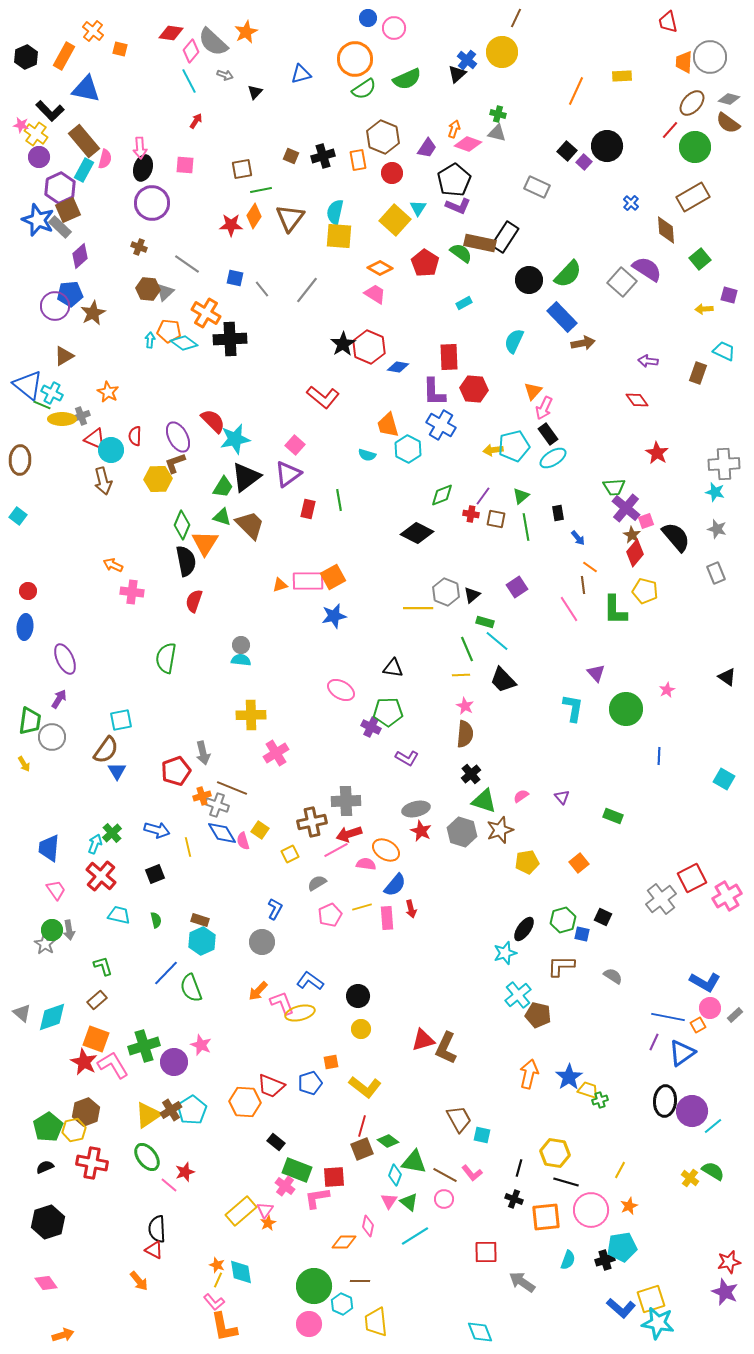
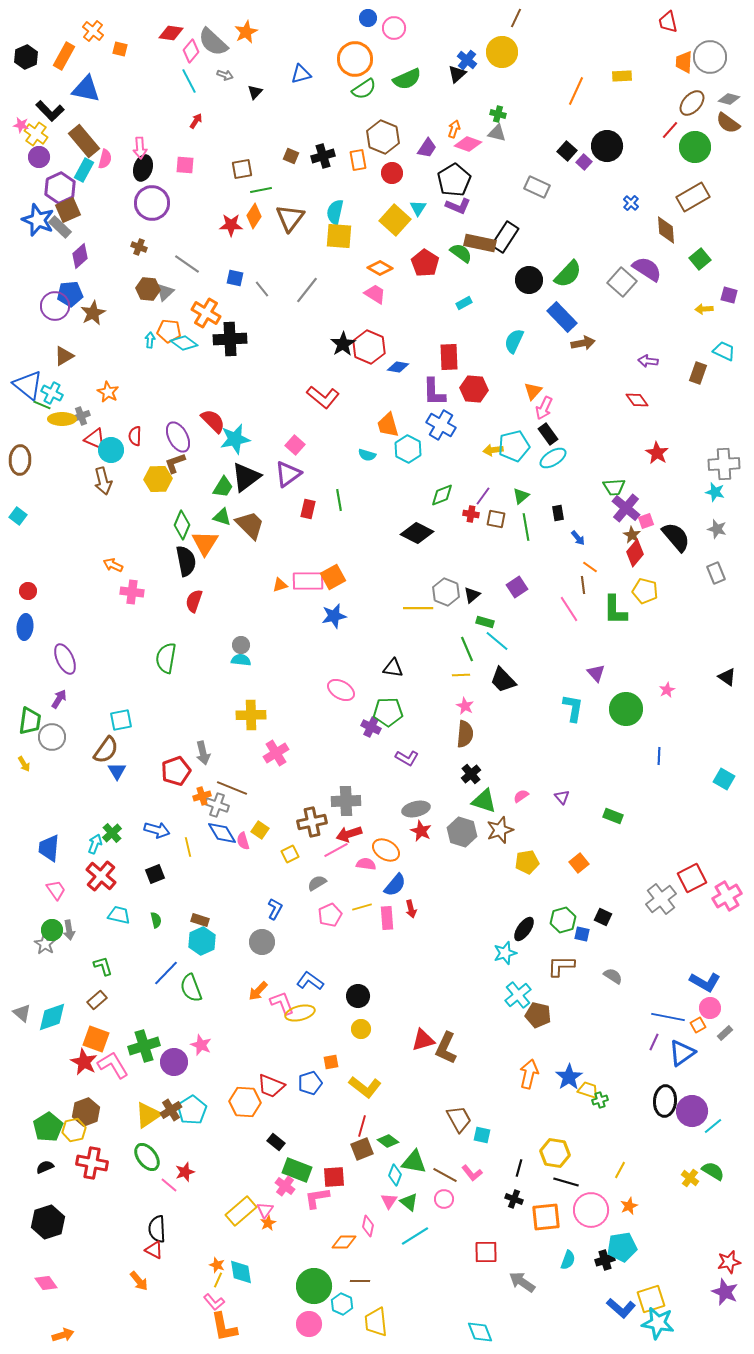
gray rectangle at (735, 1015): moved 10 px left, 18 px down
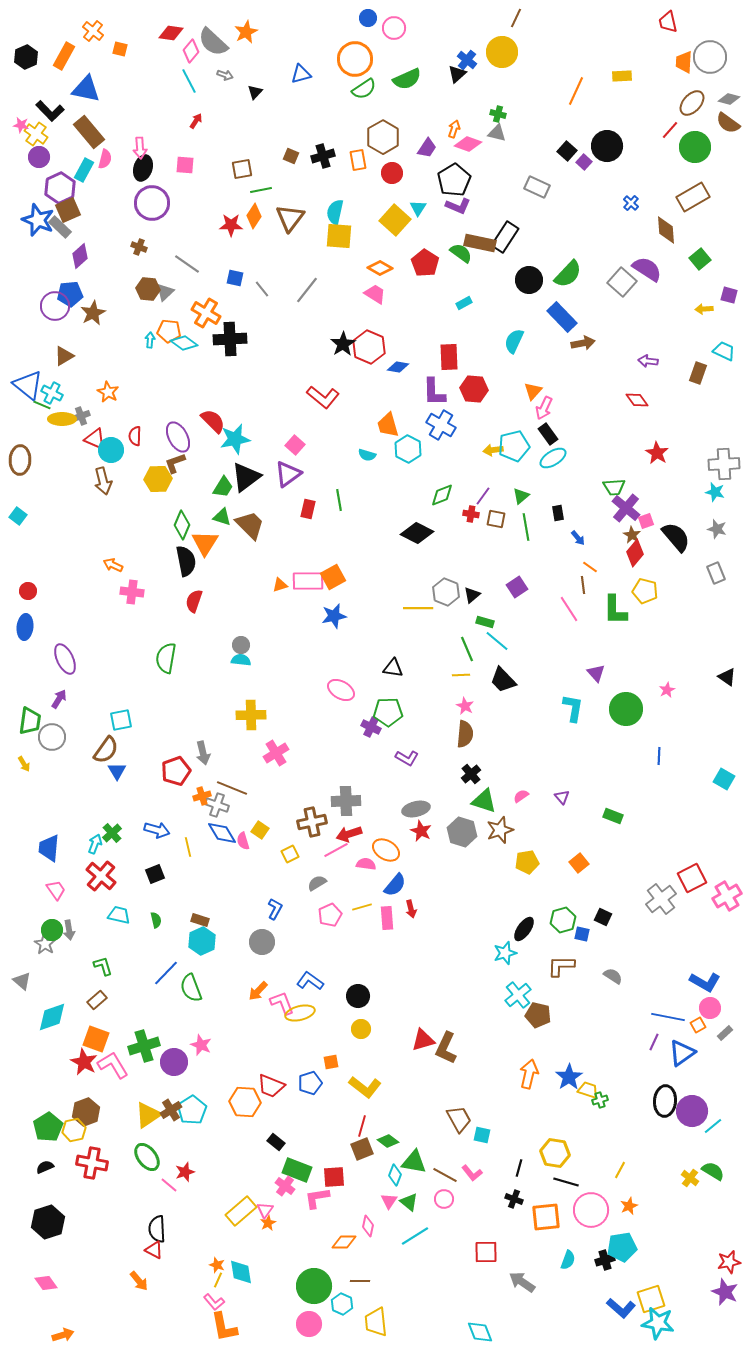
brown hexagon at (383, 137): rotated 8 degrees clockwise
brown rectangle at (84, 141): moved 5 px right, 9 px up
gray triangle at (22, 1013): moved 32 px up
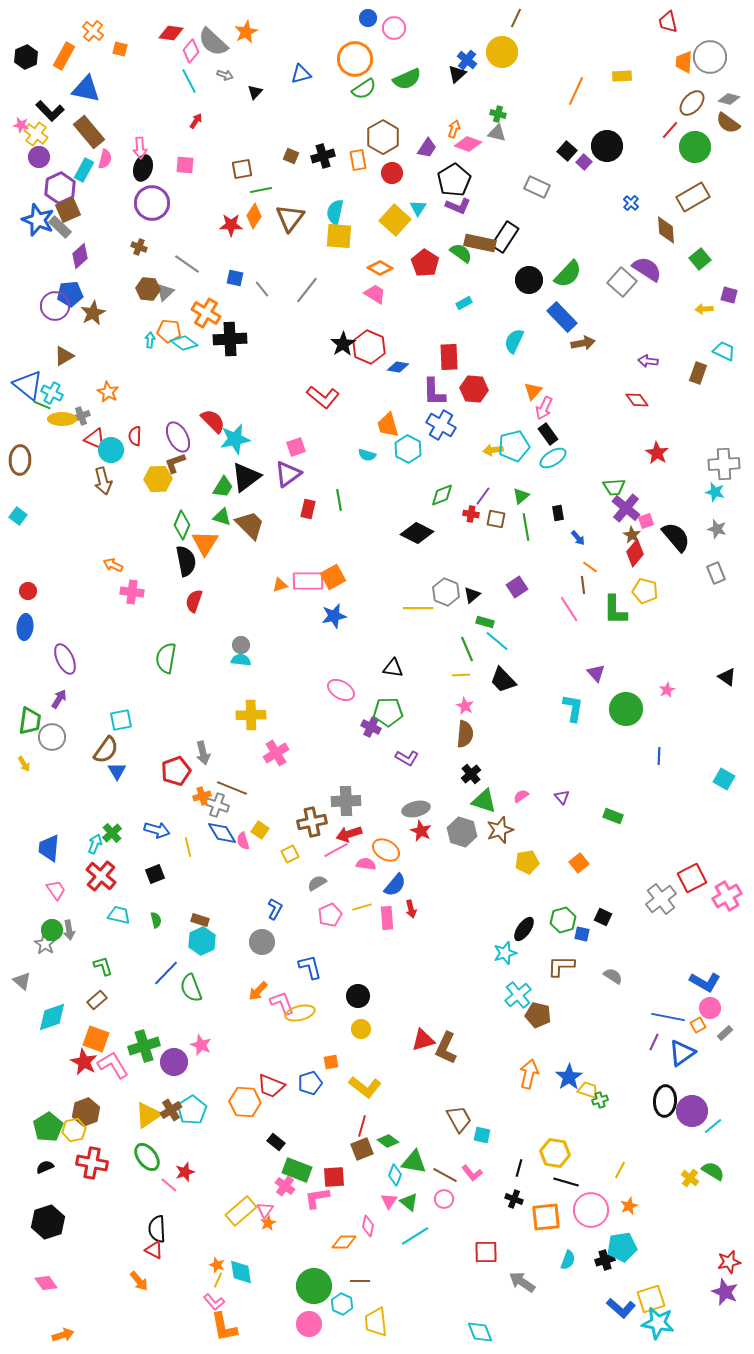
pink square at (295, 445): moved 1 px right, 2 px down; rotated 30 degrees clockwise
blue L-shape at (310, 981): moved 14 px up; rotated 40 degrees clockwise
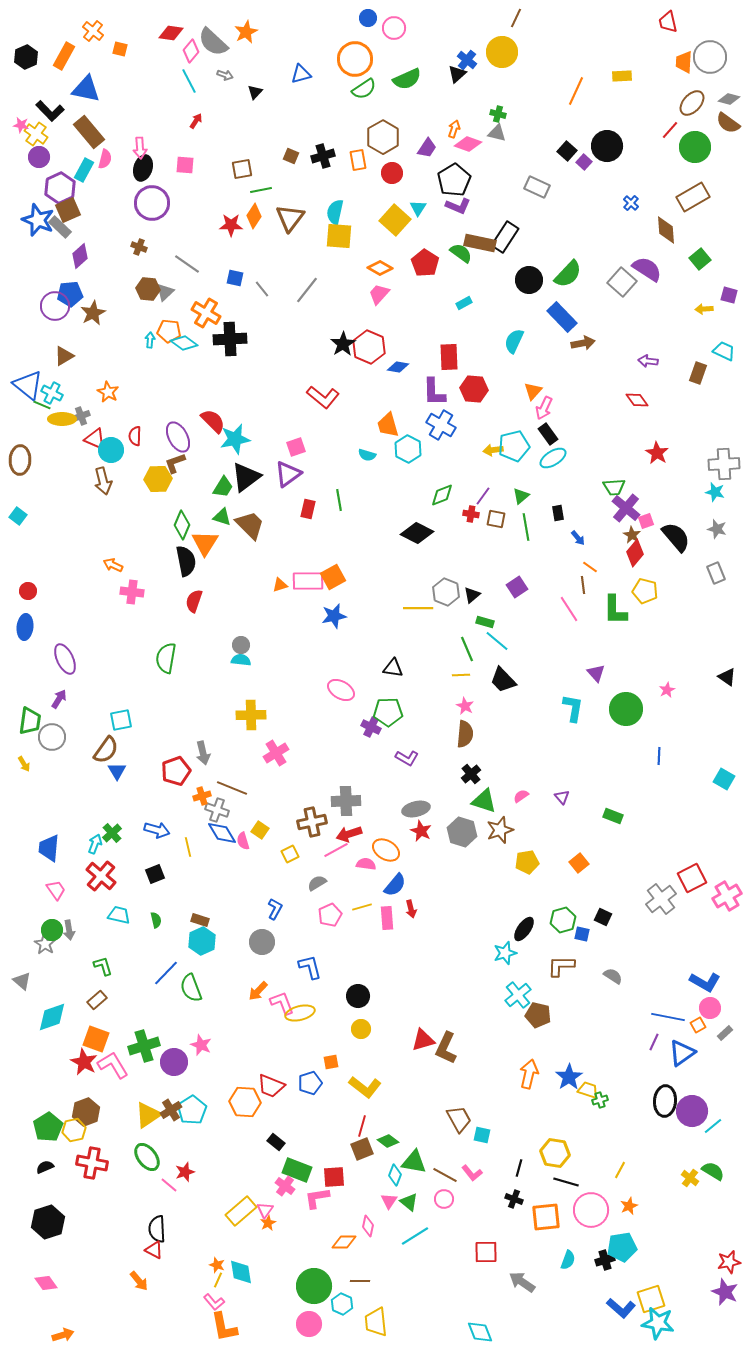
pink trapezoid at (375, 294): moved 4 px right; rotated 80 degrees counterclockwise
gray cross at (217, 805): moved 5 px down
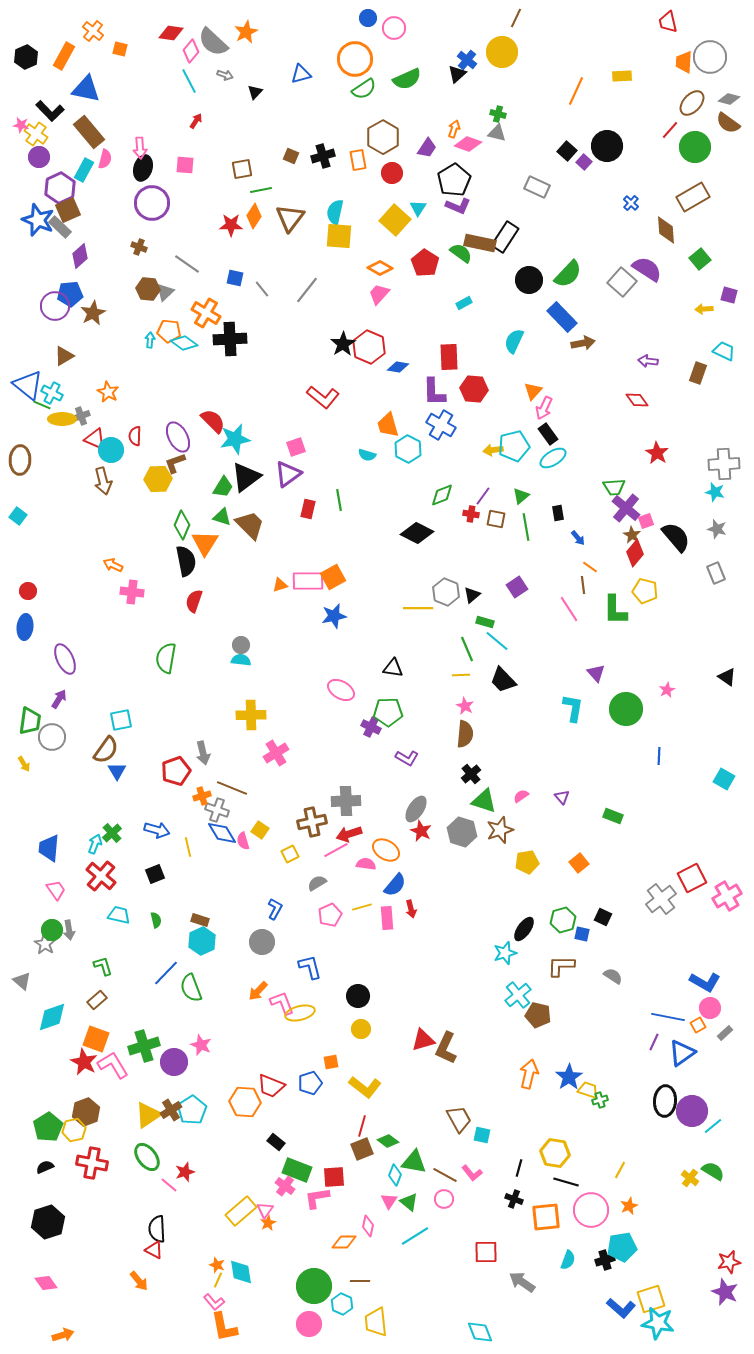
gray ellipse at (416, 809): rotated 44 degrees counterclockwise
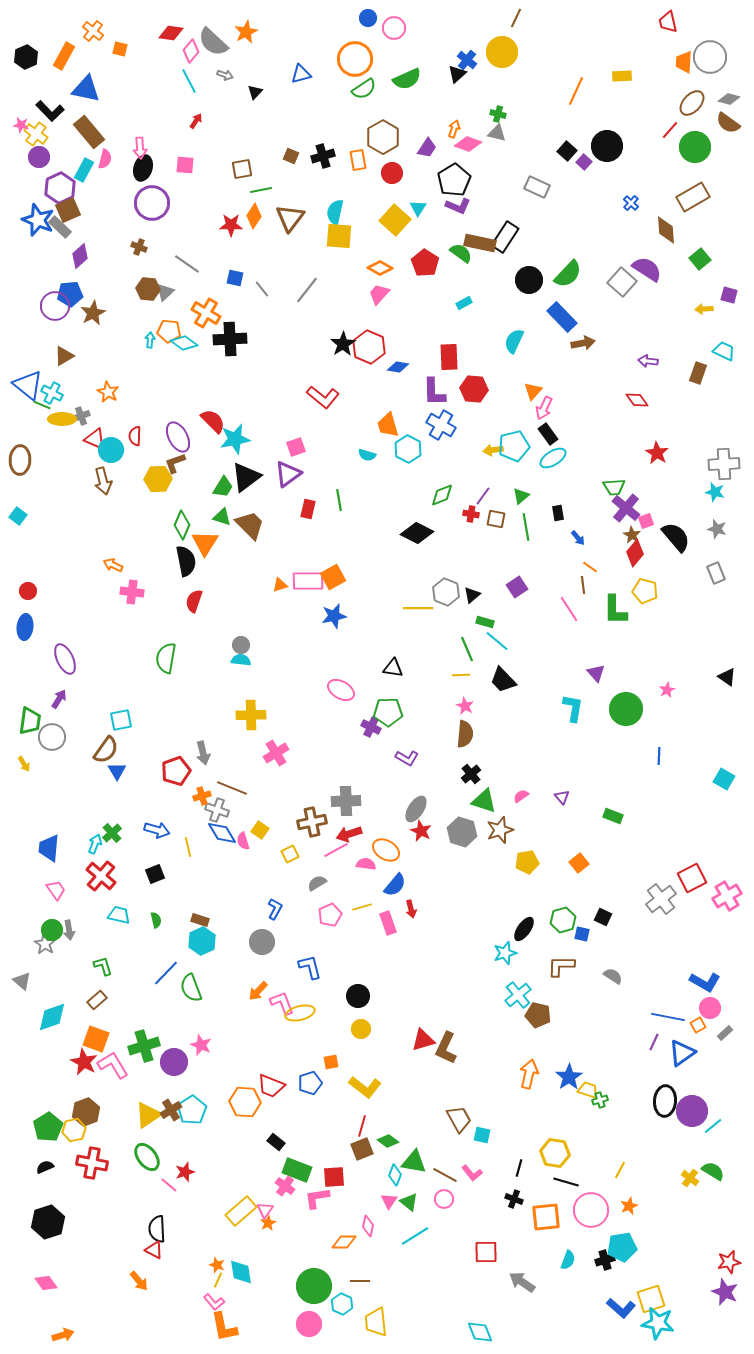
pink rectangle at (387, 918): moved 1 px right, 5 px down; rotated 15 degrees counterclockwise
